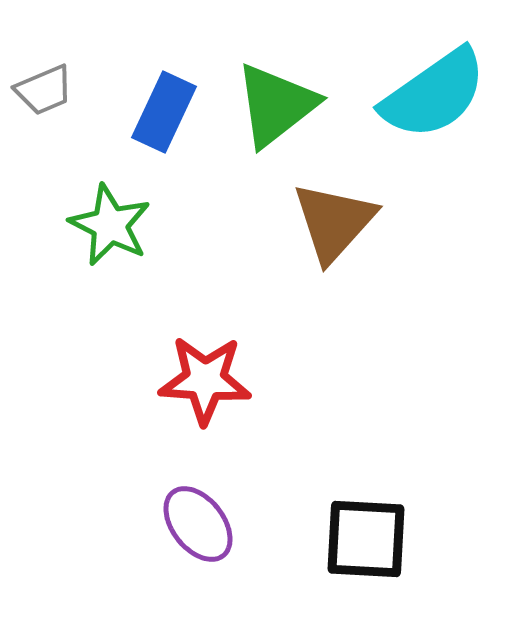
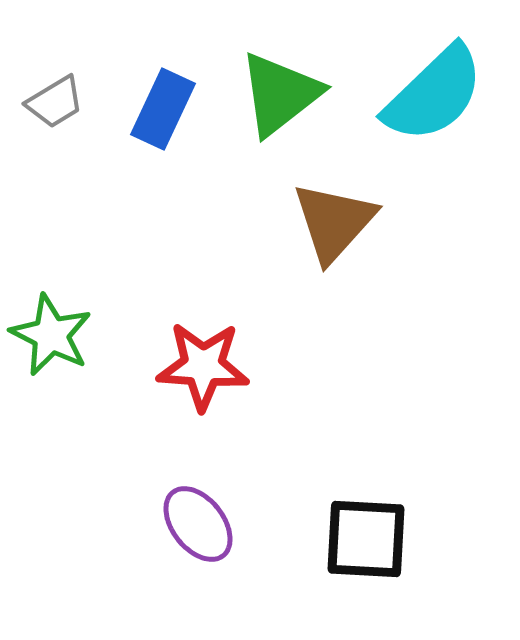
gray trapezoid: moved 11 px right, 12 px down; rotated 8 degrees counterclockwise
cyan semicircle: rotated 9 degrees counterclockwise
green triangle: moved 4 px right, 11 px up
blue rectangle: moved 1 px left, 3 px up
green star: moved 59 px left, 110 px down
red star: moved 2 px left, 14 px up
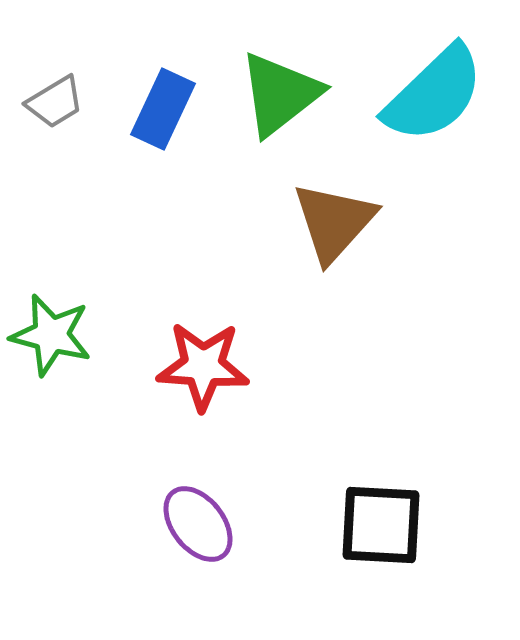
green star: rotated 12 degrees counterclockwise
black square: moved 15 px right, 14 px up
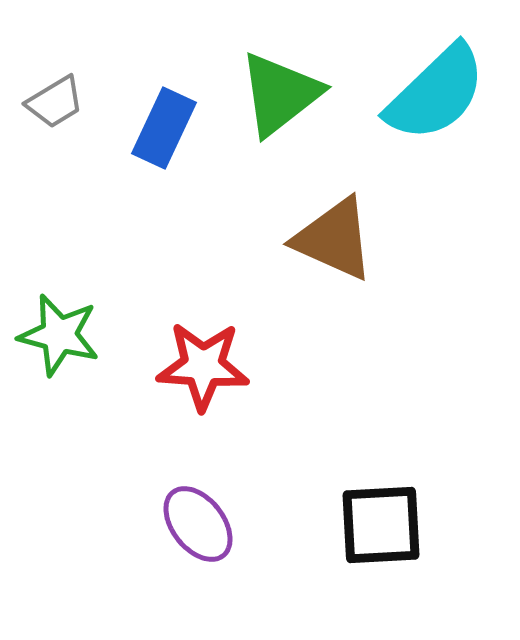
cyan semicircle: moved 2 px right, 1 px up
blue rectangle: moved 1 px right, 19 px down
brown triangle: moved 17 px down; rotated 48 degrees counterclockwise
green star: moved 8 px right
black square: rotated 6 degrees counterclockwise
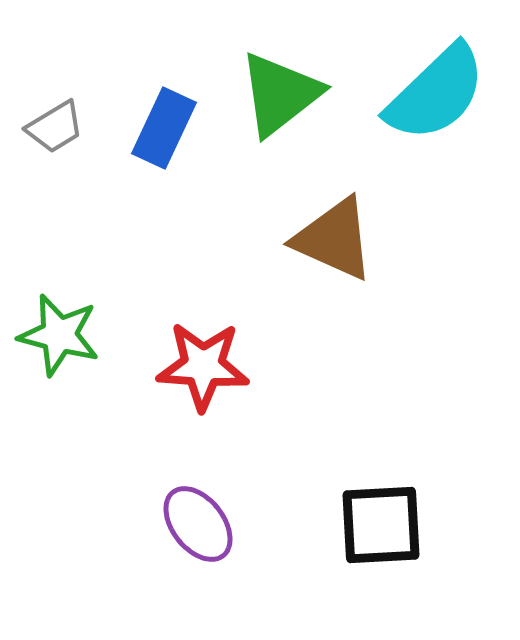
gray trapezoid: moved 25 px down
